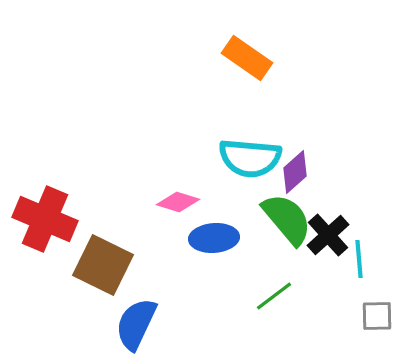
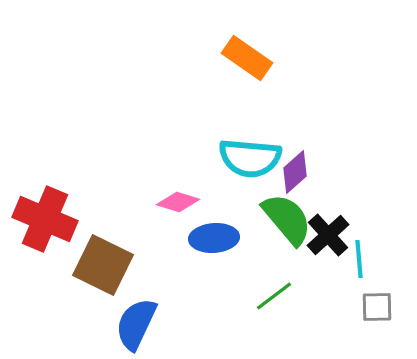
gray square: moved 9 px up
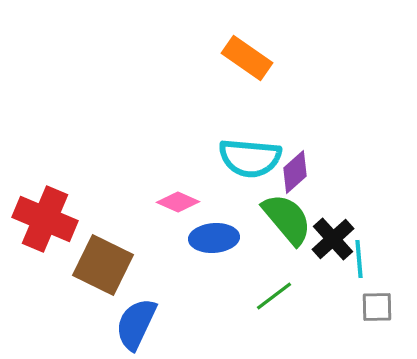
pink diamond: rotated 6 degrees clockwise
black cross: moved 5 px right, 4 px down
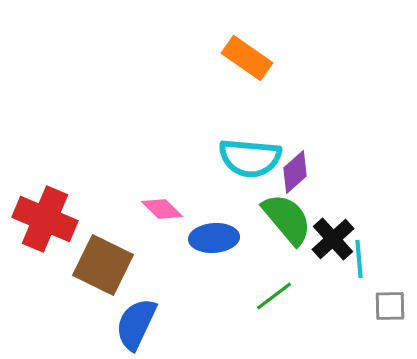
pink diamond: moved 16 px left, 7 px down; rotated 21 degrees clockwise
gray square: moved 13 px right, 1 px up
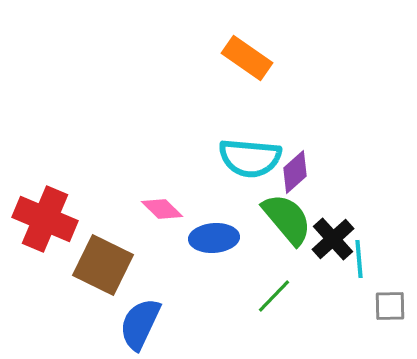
green line: rotated 9 degrees counterclockwise
blue semicircle: moved 4 px right
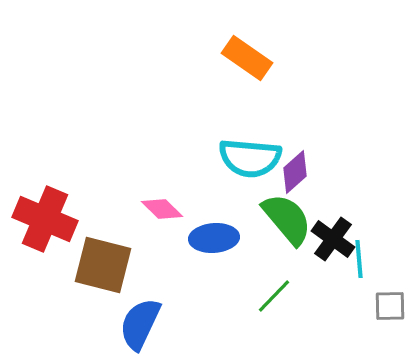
black cross: rotated 12 degrees counterclockwise
brown square: rotated 12 degrees counterclockwise
